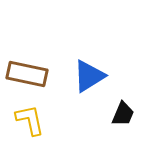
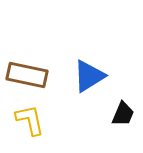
brown rectangle: moved 1 px down
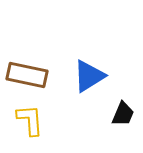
yellow L-shape: rotated 8 degrees clockwise
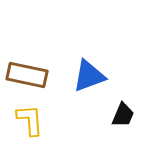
blue triangle: rotated 12 degrees clockwise
black trapezoid: moved 1 px down
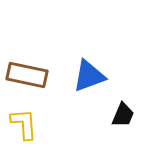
yellow L-shape: moved 6 px left, 4 px down
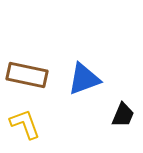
blue triangle: moved 5 px left, 3 px down
yellow L-shape: moved 1 px right; rotated 16 degrees counterclockwise
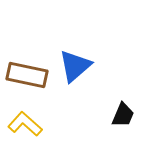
blue triangle: moved 9 px left, 13 px up; rotated 21 degrees counterclockwise
yellow L-shape: rotated 28 degrees counterclockwise
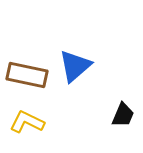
yellow L-shape: moved 2 px right, 2 px up; rotated 16 degrees counterclockwise
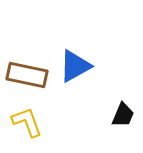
blue triangle: rotated 12 degrees clockwise
yellow L-shape: rotated 44 degrees clockwise
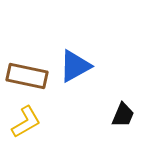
brown rectangle: moved 1 px down
yellow L-shape: moved 1 px left; rotated 80 degrees clockwise
